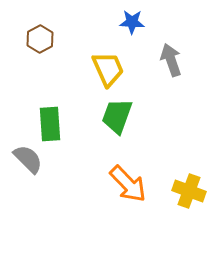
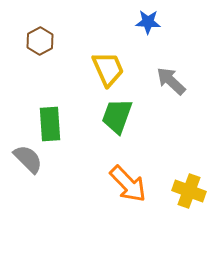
blue star: moved 16 px right
brown hexagon: moved 2 px down
gray arrow: moved 21 px down; rotated 28 degrees counterclockwise
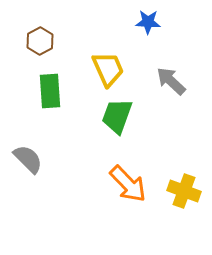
green rectangle: moved 33 px up
yellow cross: moved 5 px left
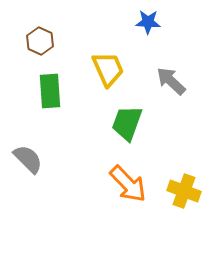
brown hexagon: rotated 8 degrees counterclockwise
green trapezoid: moved 10 px right, 7 px down
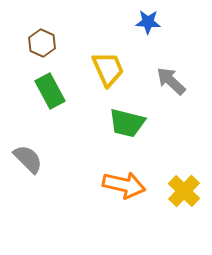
brown hexagon: moved 2 px right, 2 px down
green rectangle: rotated 24 degrees counterclockwise
green trapezoid: rotated 96 degrees counterclockwise
orange arrow: moved 4 px left, 1 px down; rotated 33 degrees counterclockwise
yellow cross: rotated 24 degrees clockwise
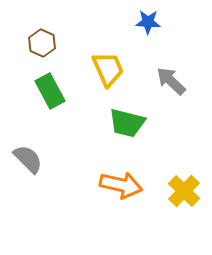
orange arrow: moved 3 px left
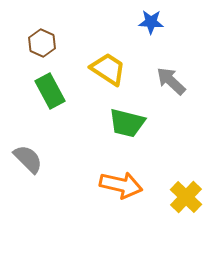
blue star: moved 3 px right
yellow trapezoid: rotated 33 degrees counterclockwise
yellow cross: moved 2 px right, 6 px down
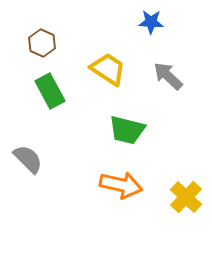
gray arrow: moved 3 px left, 5 px up
green trapezoid: moved 7 px down
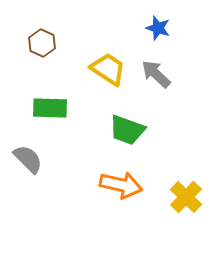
blue star: moved 7 px right, 6 px down; rotated 15 degrees clockwise
gray arrow: moved 12 px left, 2 px up
green rectangle: moved 17 px down; rotated 60 degrees counterclockwise
green trapezoid: rotated 6 degrees clockwise
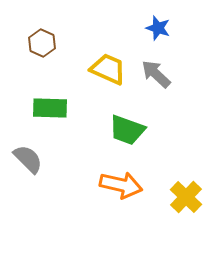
yellow trapezoid: rotated 9 degrees counterclockwise
